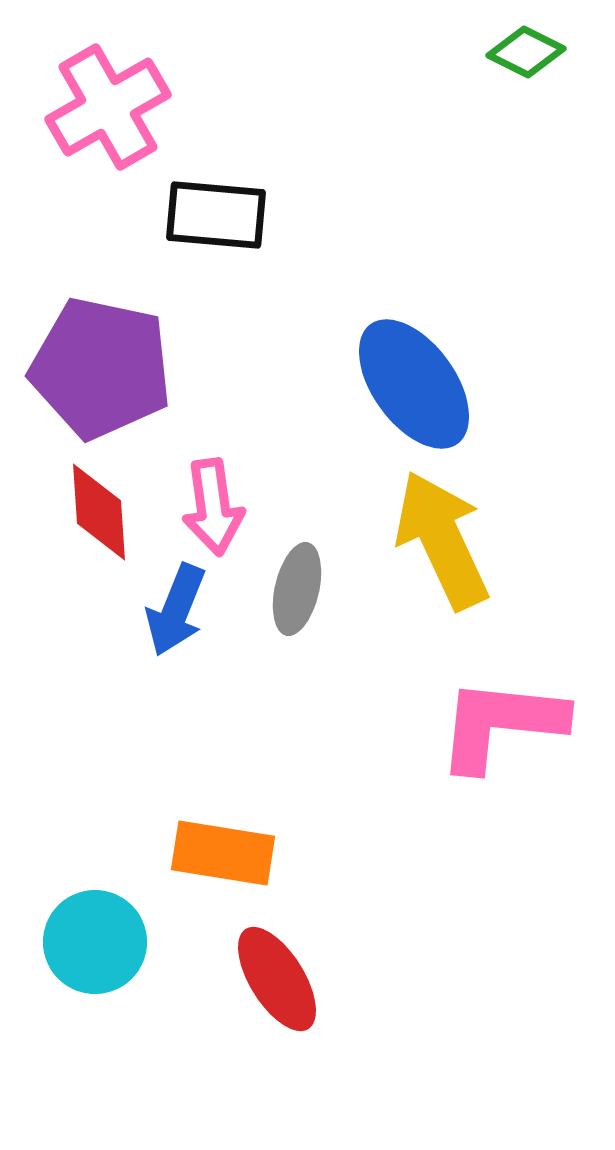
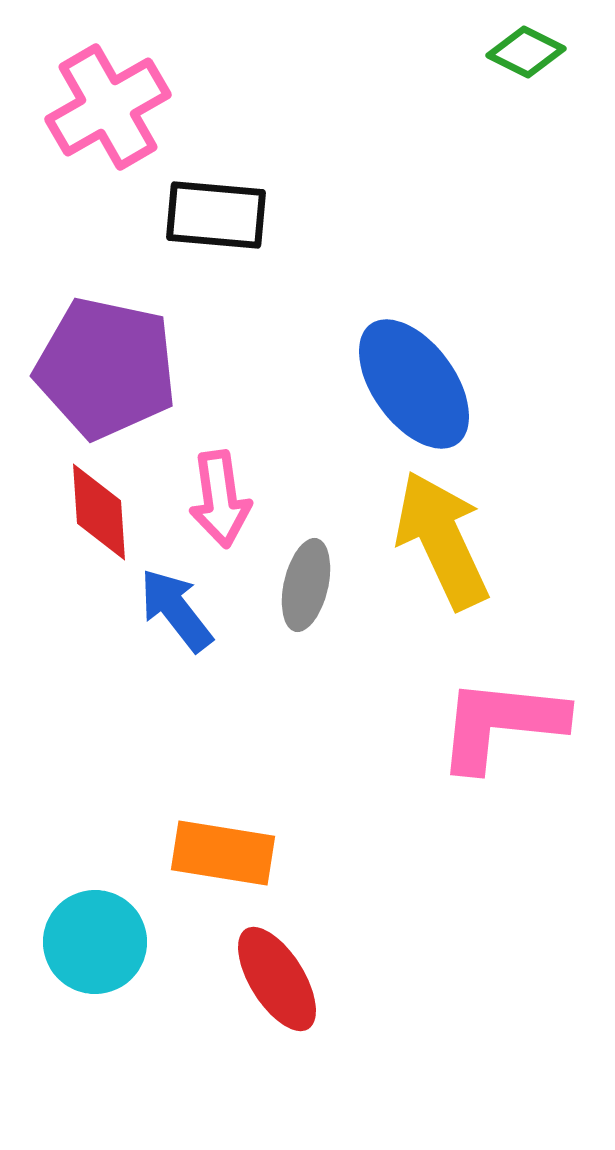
purple pentagon: moved 5 px right
pink arrow: moved 7 px right, 8 px up
gray ellipse: moved 9 px right, 4 px up
blue arrow: rotated 120 degrees clockwise
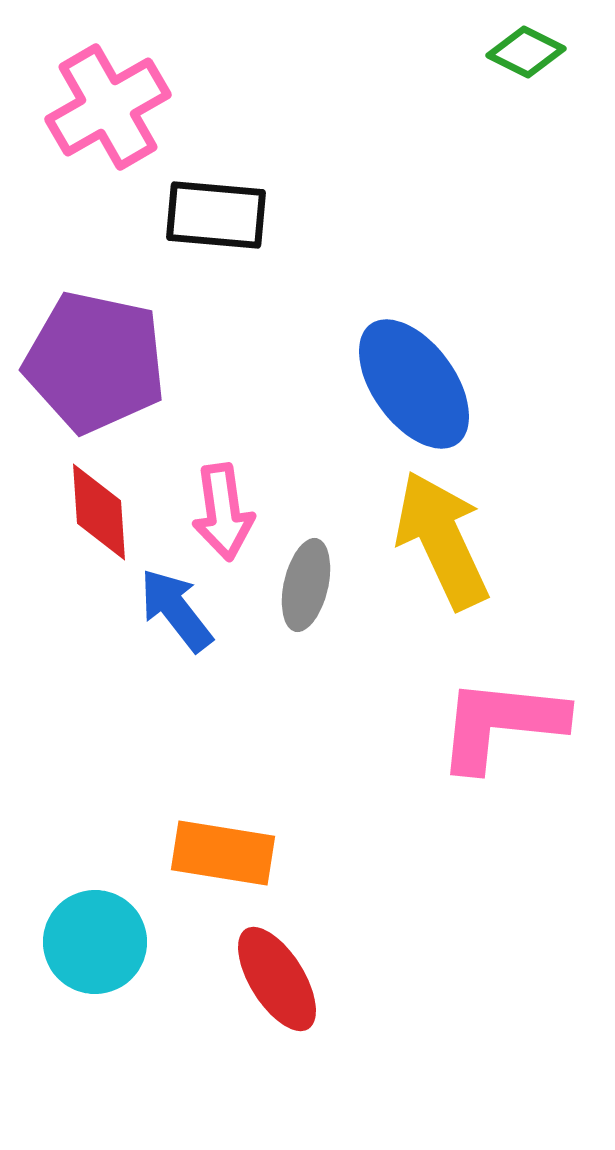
purple pentagon: moved 11 px left, 6 px up
pink arrow: moved 3 px right, 13 px down
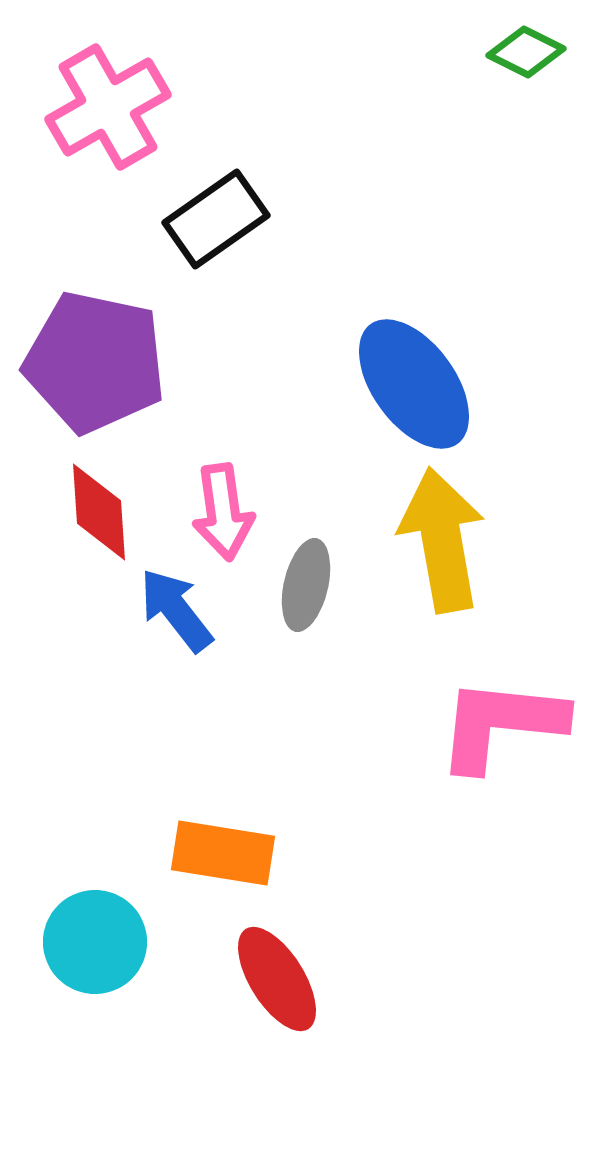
black rectangle: moved 4 px down; rotated 40 degrees counterclockwise
yellow arrow: rotated 15 degrees clockwise
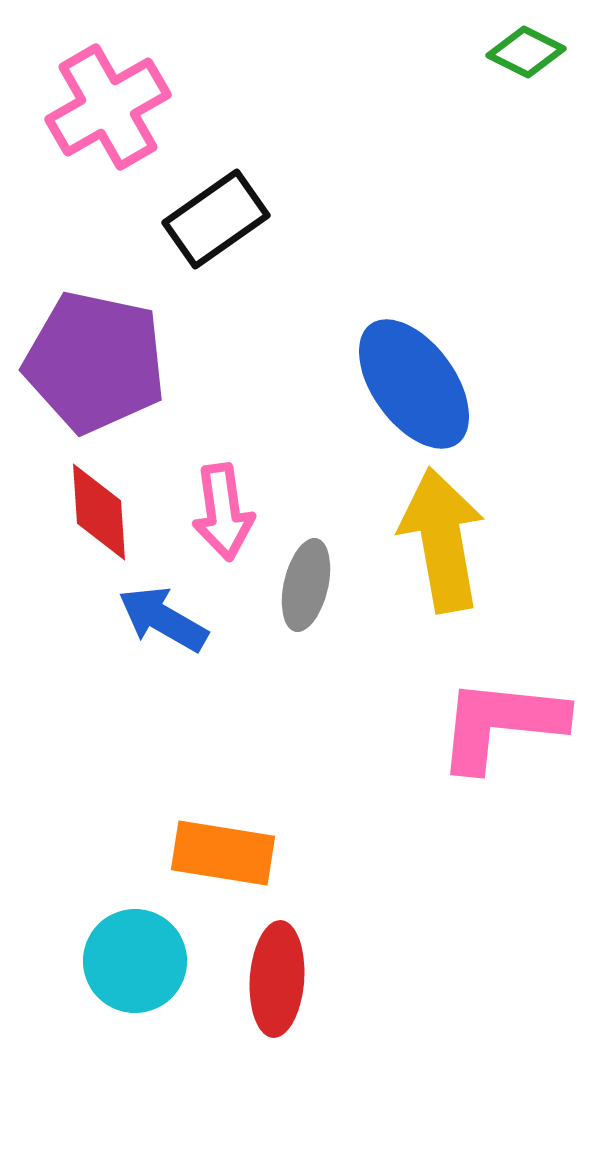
blue arrow: moved 13 px left, 9 px down; rotated 22 degrees counterclockwise
cyan circle: moved 40 px right, 19 px down
red ellipse: rotated 36 degrees clockwise
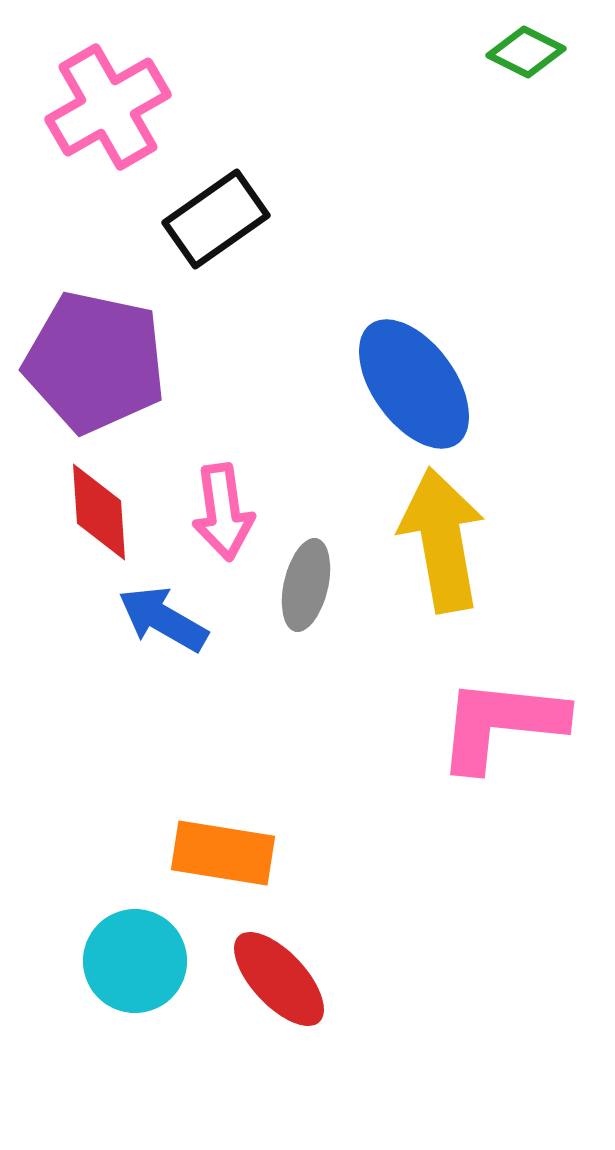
red ellipse: moved 2 px right; rotated 47 degrees counterclockwise
